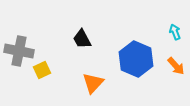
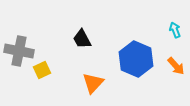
cyan arrow: moved 2 px up
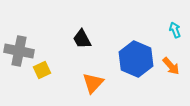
orange arrow: moved 5 px left
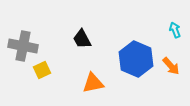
gray cross: moved 4 px right, 5 px up
orange triangle: rotated 35 degrees clockwise
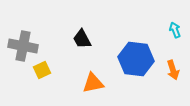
blue hexagon: rotated 16 degrees counterclockwise
orange arrow: moved 2 px right, 4 px down; rotated 24 degrees clockwise
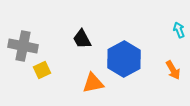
cyan arrow: moved 4 px right
blue hexagon: moved 12 px left; rotated 24 degrees clockwise
orange arrow: rotated 12 degrees counterclockwise
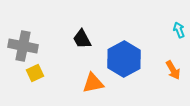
yellow square: moved 7 px left, 3 px down
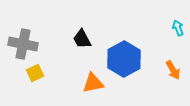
cyan arrow: moved 1 px left, 2 px up
gray cross: moved 2 px up
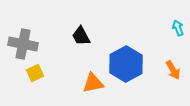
black trapezoid: moved 1 px left, 3 px up
blue hexagon: moved 2 px right, 5 px down
